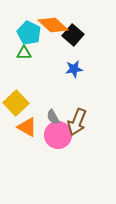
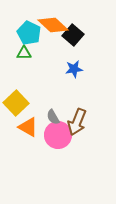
orange triangle: moved 1 px right
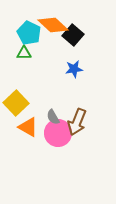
pink circle: moved 2 px up
